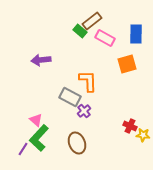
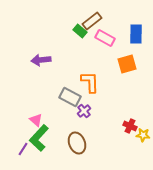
orange L-shape: moved 2 px right, 1 px down
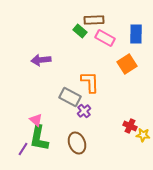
brown rectangle: moved 2 px right, 1 px up; rotated 36 degrees clockwise
orange square: rotated 18 degrees counterclockwise
green L-shape: rotated 32 degrees counterclockwise
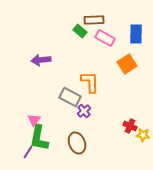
pink triangle: moved 2 px left; rotated 24 degrees clockwise
purple line: moved 5 px right, 3 px down
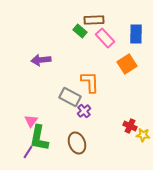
pink rectangle: rotated 18 degrees clockwise
pink triangle: moved 3 px left, 1 px down
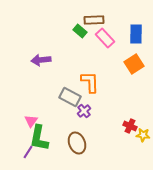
orange square: moved 7 px right
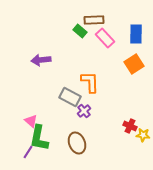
pink triangle: rotated 24 degrees counterclockwise
